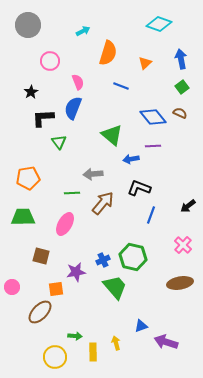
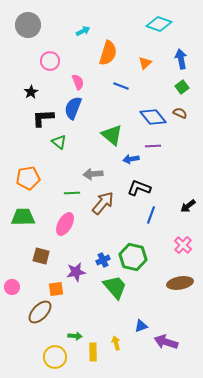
green triangle at (59, 142): rotated 14 degrees counterclockwise
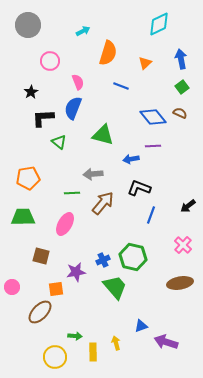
cyan diamond at (159, 24): rotated 45 degrees counterclockwise
green triangle at (112, 135): moved 9 px left; rotated 25 degrees counterclockwise
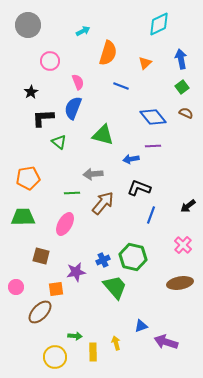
brown semicircle at (180, 113): moved 6 px right
pink circle at (12, 287): moved 4 px right
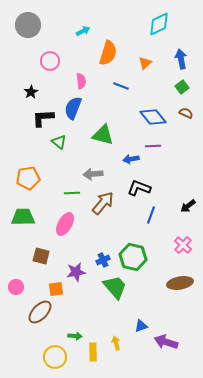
pink semicircle at (78, 82): moved 3 px right, 1 px up; rotated 14 degrees clockwise
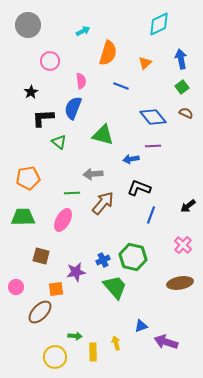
pink ellipse at (65, 224): moved 2 px left, 4 px up
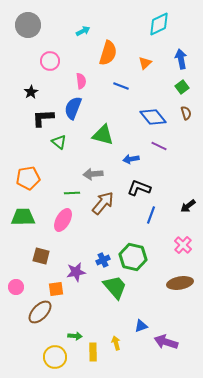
brown semicircle at (186, 113): rotated 48 degrees clockwise
purple line at (153, 146): moved 6 px right; rotated 28 degrees clockwise
